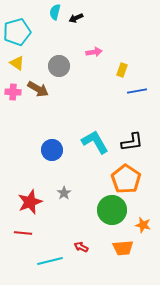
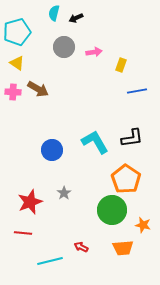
cyan semicircle: moved 1 px left, 1 px down
gray circle: moved 5 px right, 19 px up
yellow rectangle: moved 1 px left, 5 px up
black L-shape: moved 4 px up
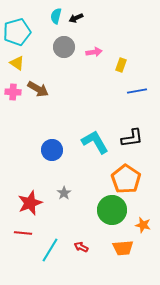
cyan semicircle: moved 2 px right, 3 px down
red star: moved 1 px down
cyan line: moved 11 px up; rotated 45 degrees counterclockwise
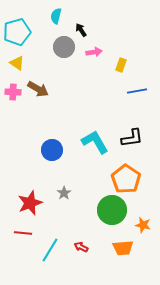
black arrow: moved 5 px right, 12 px down; rotated 80 degrees clockwise
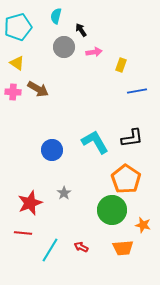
cyan pentagon: moved 1 px right, 5 px up
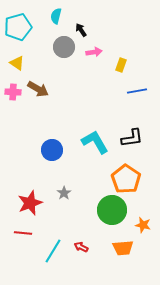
cyan line: moved 3 px right, 1 px down
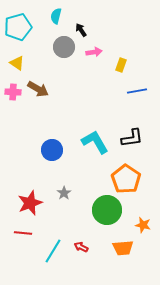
green circle: moved 5 px left
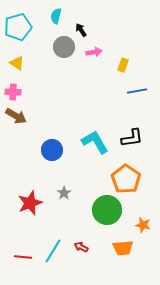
yellow rectangle: moved 2 px right
brown arrow: moved 22 px left, 27 px down
red line: moved 24 px down
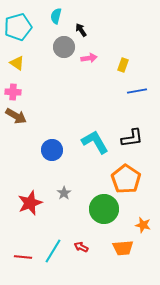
pink arrow: moved 5 px left, 6 px down
green circle: moved 3 px left, 1 px up
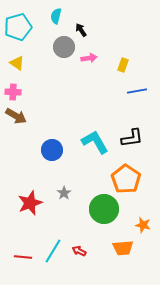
red arrow: moved 2 px left, 4 px down
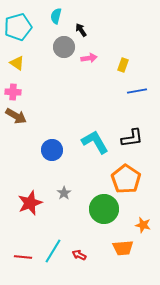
red arrow: moved 4 px down
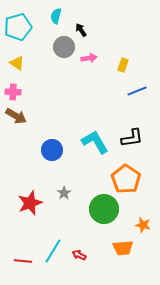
blue line: rotated 12 degrees counterclockwise
red line: moved 4 px down
